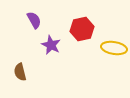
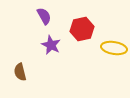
purple semicircle: moved 10 px right, 4 px up
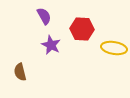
red hexagon: rotated 15 degrees clockwise
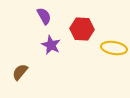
brown semicircle: rotated 54 degrees clockwise
